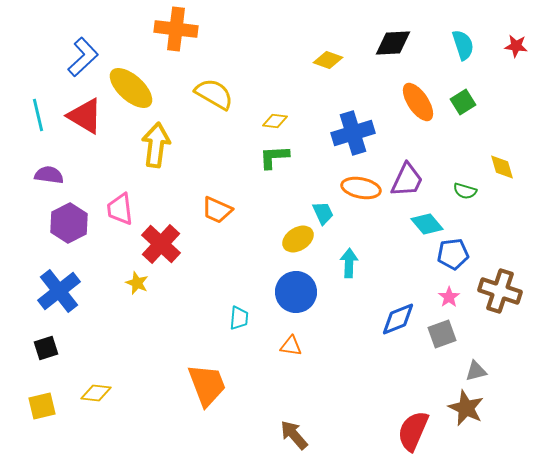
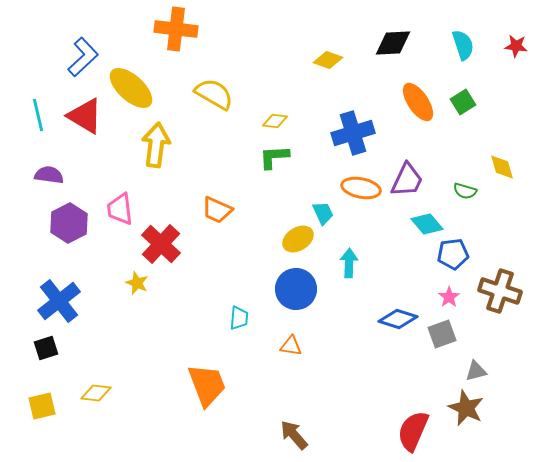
blue cross at (59, 291): moved 10 px down
blue circle at (296, 292): moved 3 px up
blue diamond at (398, 319): rotated 39 degrees clockwise
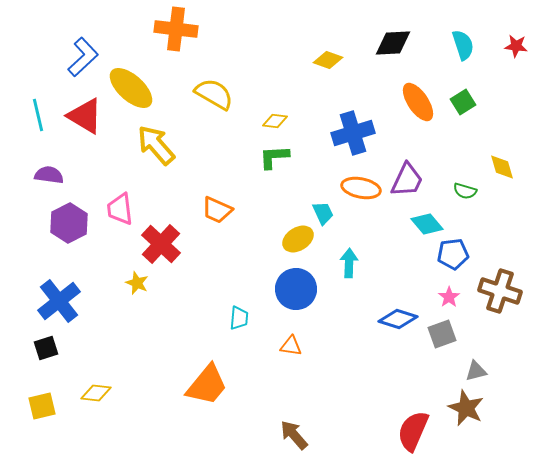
yellow arrow at (156, 145): rotated 48 degrees counterclockwise
orange trapezoid at (207, 385): rotated 60 degrees clockwise
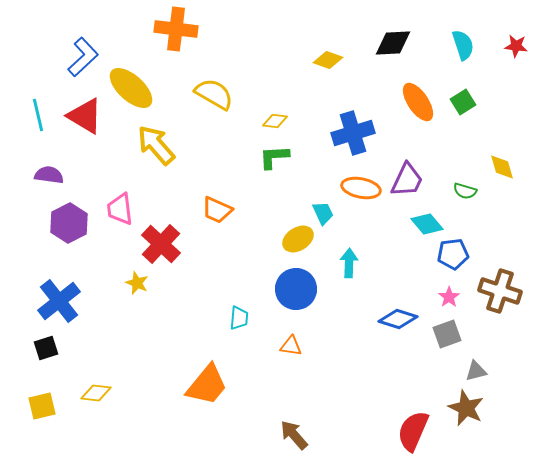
gray square at (442, 334): moved 5 px right
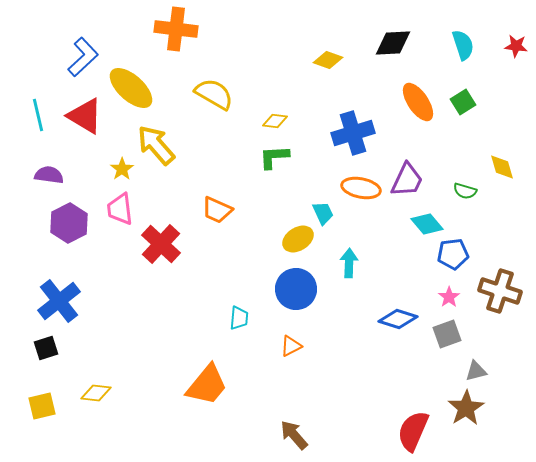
yellow star at (137, 283): moved 15 px left, 114 px up; rotated 15 degrees clockwise
orange triangle at (291, 346): rotated 35 degrees counterclockwise
brown star at (466, 408): rotated 15 degrees clockwise
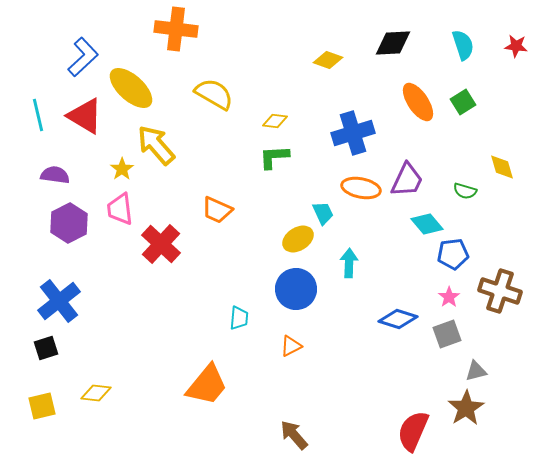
purple semicircle at (49, 175): moved 6 px right
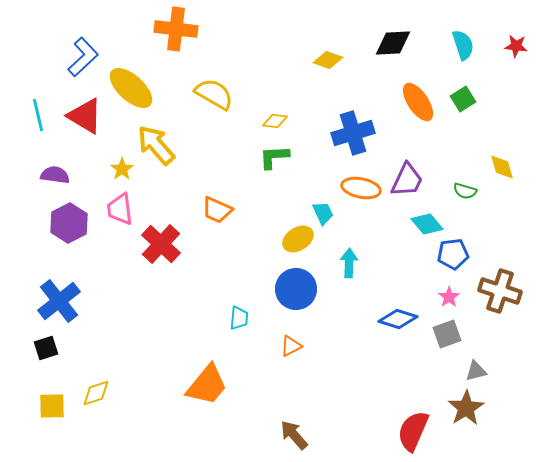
green square at (463, 102): moved 3 px up
yellow diamond at (96, 393): rotated 24 degrees counterclockwise
yellow square at (42, 406): moved 10 px right; rotated 12 degrees clockwise
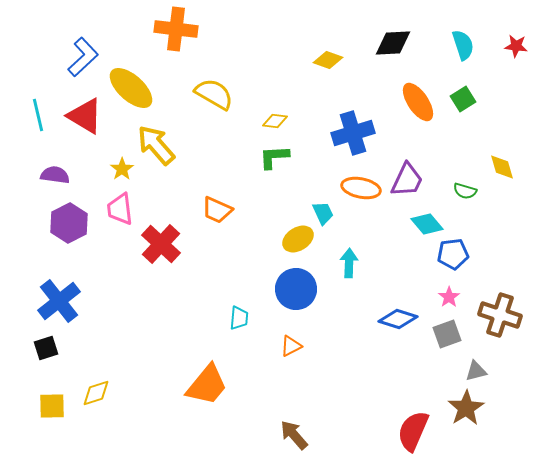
brown cross at (500, 291): moved 24 px down
